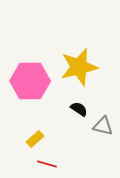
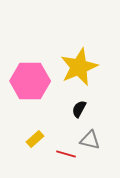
yellow star: rotated 9 degrees counterclockwise
black semicircle: rotated 96 degrees counterclockwise
gray triangle: moved 13 px left, 14 px down
red line: moved 19 px right, 10 px up
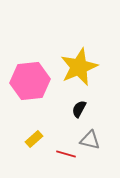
pink hexagon: rotated 6 degrees counterclockwise
yellow rectangle: moved 1 px left
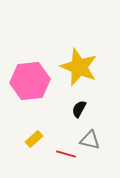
yellow star: rotated 27 degrees counterclockwise
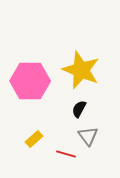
yellow star: moved 2 px right, 3 px down
pink hexagon: rotated 6 degrees clockwise
gray triangle: moved 2 px left, 4 px up; rotated 40 degrees clockwise
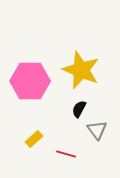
gray triangle: moved 9 px right, 6 px up
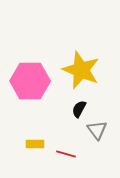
yellow rectangle: moved 1 px right, 5 px down; rotated 42 degrees clockwise
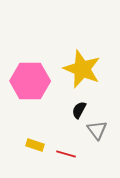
yellow star: moved 1 px right, 1 px up
black semicircle: moved 1 px down
yellow rectangle: moved 1 px down; rotated 18 degrees clockwise
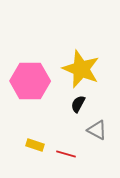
yellow star: moved 1 px left
black semicircle: moved 1 px left, 6 px up
gray triangle: rotated 25 degrees counterclockwise
